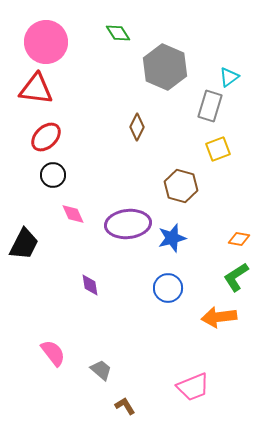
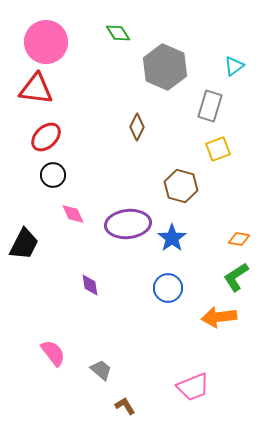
cyan triangle: moved 5 px right, 11 px up
blue star: rotated 20 degrees counterclockwise
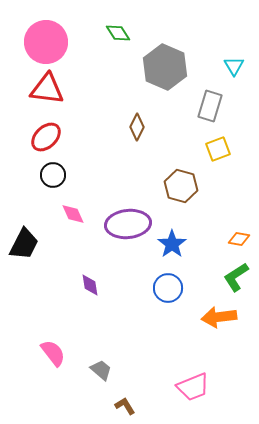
cyan triangle: rotated 25 degrees counterclockwise
red triangle: moved 11 px right
blue star: moved 6 px down
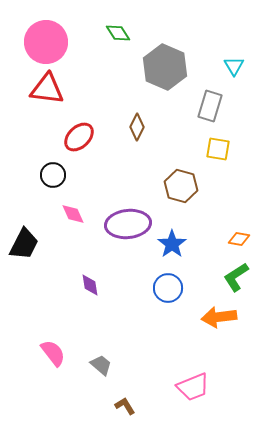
red ellipse: moved 33 px right
yellow square: rotated 30 degrees clockwise
gray trapezoid: moved 5 px up
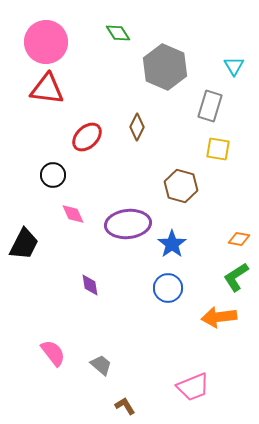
red ellipse: moved 8 px right
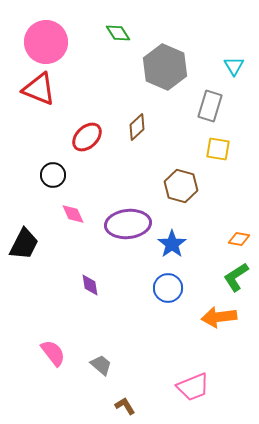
red triangle: moved 8 px left; rotated 15 degrees clockwise
brown diamond: rotated 20 degrees clockwise
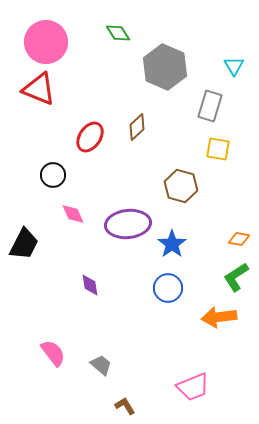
red ellipse: moved 3 px right; rotated 12 degrees counterclockwise
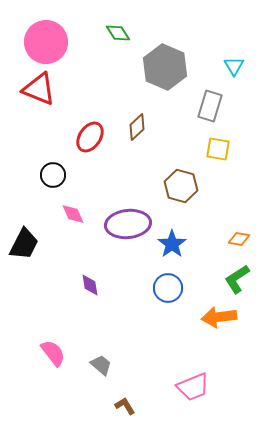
green L-shape: moved 1 px right, 2 px down
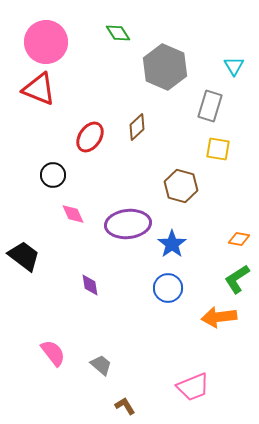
black trapezoid: moved 12 px down; rotated 80 degrees counterclockwise
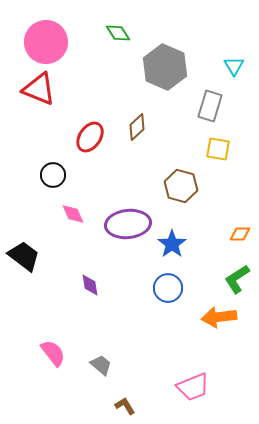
orange diamond: moved 1 px right, 5 px up; rotated 10 degrees counterclockwise
